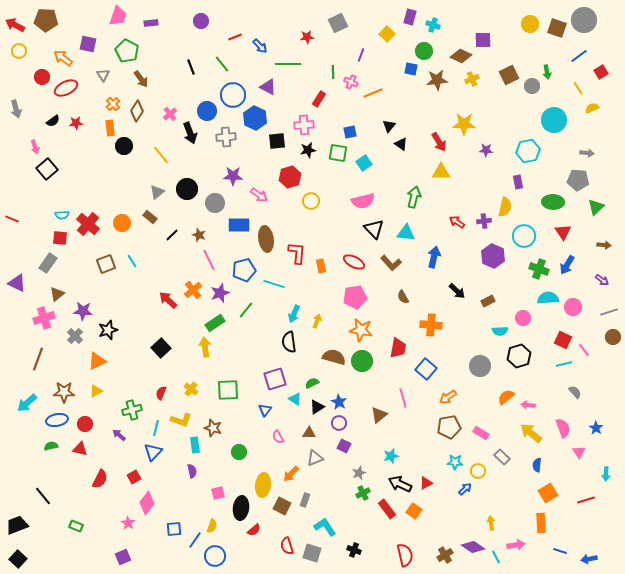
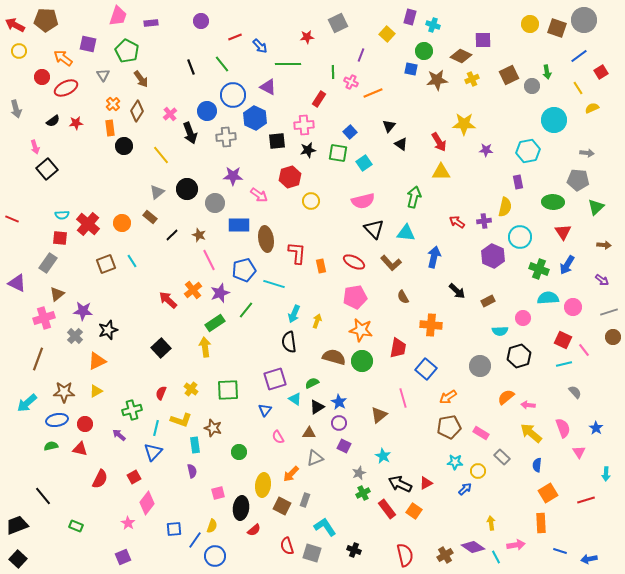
blue square at (350, 132): rotated 32 degrees counterclockwise
cyan circle at (524, 236): moved 4 px left, 1 px down
cyan star at (391, 456): moved 8 px left; rotated 28 degrees counterclockwise
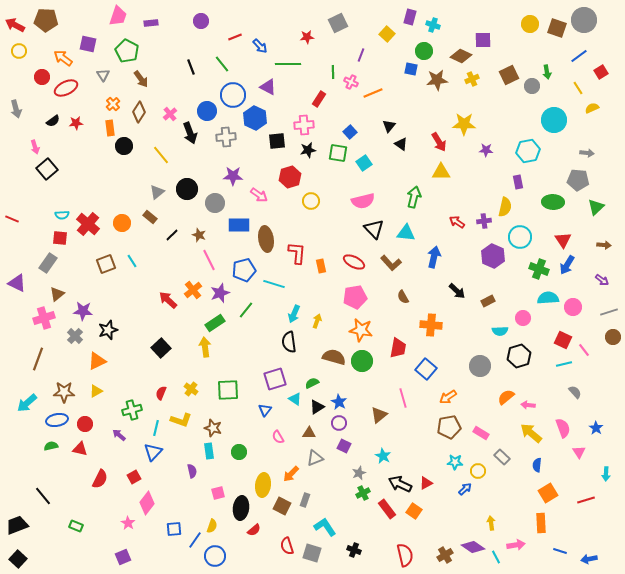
brown diamond at (137, 111): moved 2 px right, 1 px down
red triangle at (563, 232): moved 8 px down
cyan rectangle at (195, 445): moved 14 px right, 6 px down
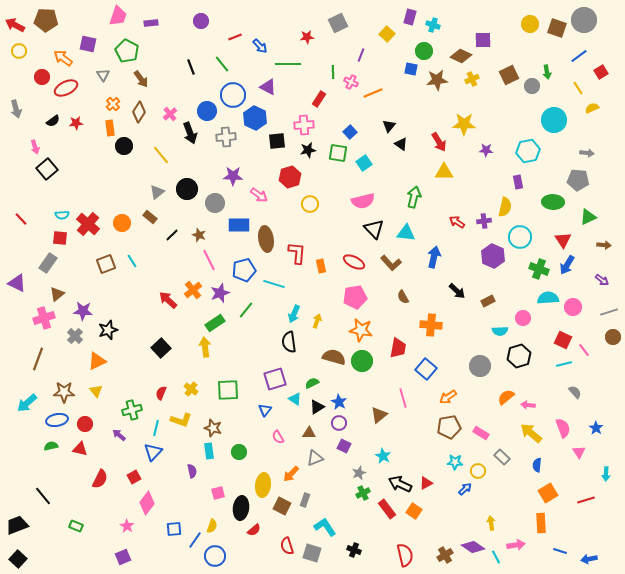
yellow triangle at (441, 172): moved 3 px right
yellow circle at (311, 201): moved 1 px left, 3 px down
green triangle at (596, 207): moved 8 px left, 10 px down; rotated 18 degrees clockwise
red line at (12, 219): moved 9 px right; rotated 24 degrees clockwise
yellow triangle at (96, 391): rotated 40 degrees counterclockwise
pink star at (128, 523): moved 1 px left, 3 px down
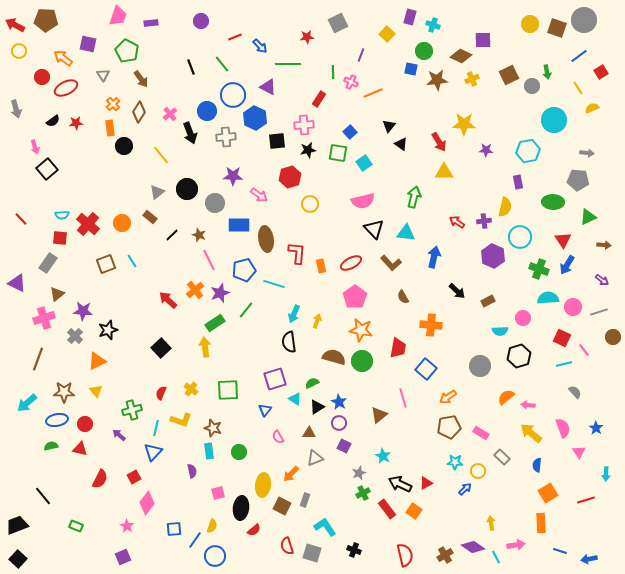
red ellipse at (354, 262): moved 3 px left, 1 px down; rotated 55 degrees counterclockwise
orange cross at (193, 290): moved 2 px right
pink pentagon at (355, 297): rotated 25 degrees counterclockwise
gray line at (609, 312): moved 10 px left
red square at (563, 340): moved 1 px left, 2 px up
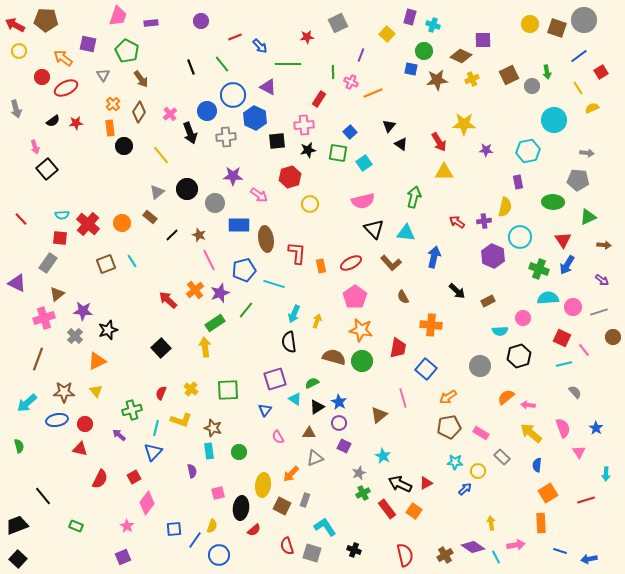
green semicircle at (51, 446): moved 32 px left; rotated 88 degrees clockwise
blue circle at (215, 556): moved 4 px right, 1 px up
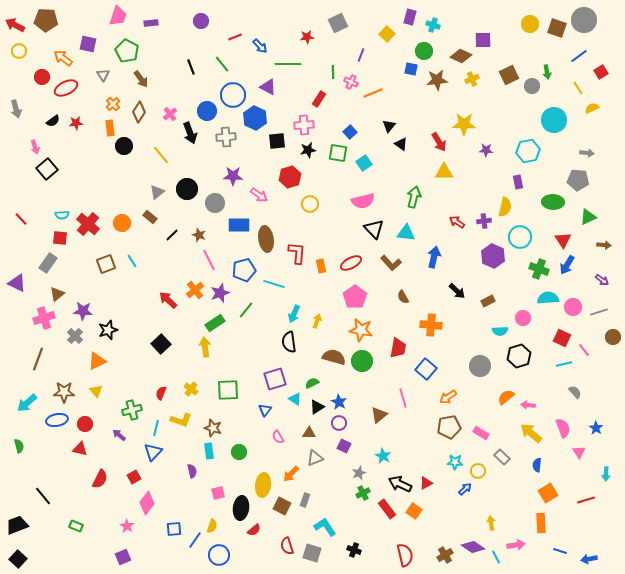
black square at (161, 348): moved 4 px up
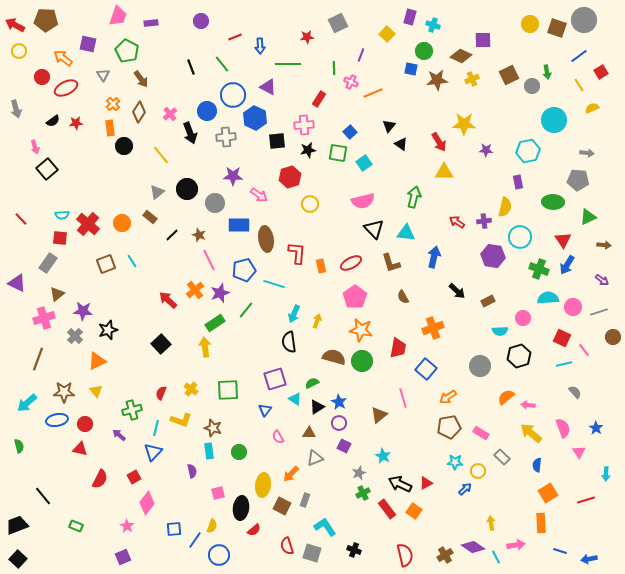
blue arrow at (260, 46): rotated 42 degrees clockwise
green line at (333, 72): moved 1 px right, 4 px up
yellow line at (578, 88): moved 1 px right, 3 px up
purple hexagon at (493, 256): rotated 15 degrees counterclockwise
brown L-shape at (391, 263): rotated 25 degrees clockwise
orange cross at (431, 325): moved 2 px right, 3 px down; rotated 25 degrees counterclockwise
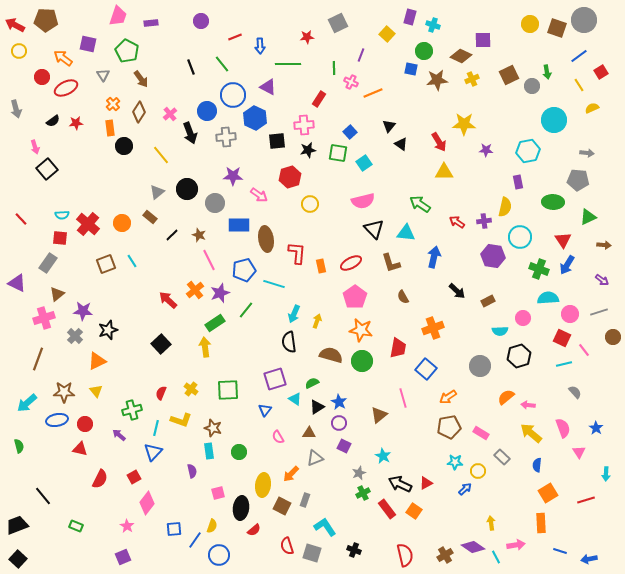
green arrow at (414, 197): moved 6 px right, 7 px down; rotated 70 degrees counterclockwise
pink circle at (573, 307): moved 3 px left, 7 px down
brown semicircle at (334, 357): moved 3 px left, 2 px up
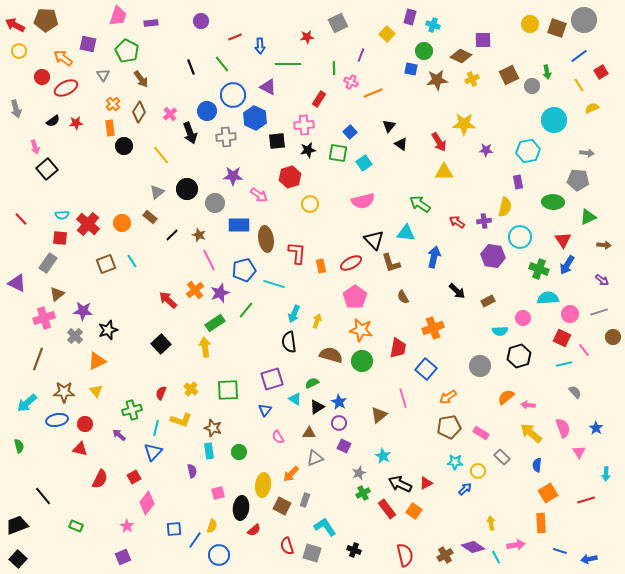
black triangle at (374, 229): moved 11 px down
purple square at (275, 379): moved 3 px left
